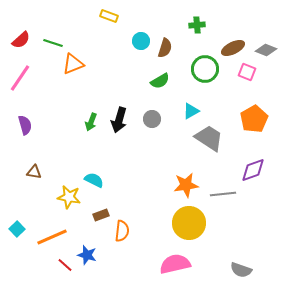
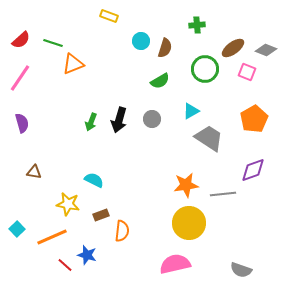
brown ellipse: rotated 10 degrees counterclockwise
purple semicircle: moved 3 px left, 2 px up
yellow star: moved 1 px left, 7 px down
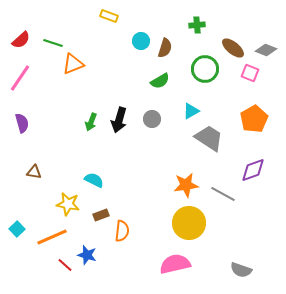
brown ellipse: rotated 75 degrees clockwise
pink square: moved 3 px right, 1 px down
gray line: rotated 35 degrees clockwise
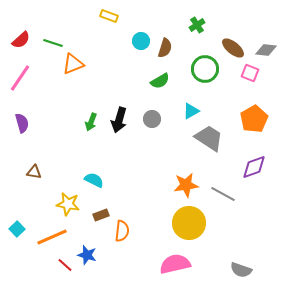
green cross: rotated 28 degrees counterclockwise
gray diamond: rotated 15 degrees counterclockwise
purple diamond: moved 1 px right, 3 px up
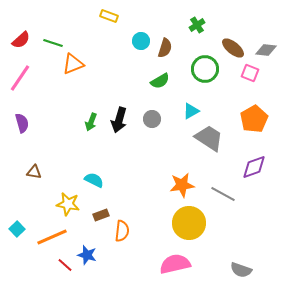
orange star: moved 4 px left
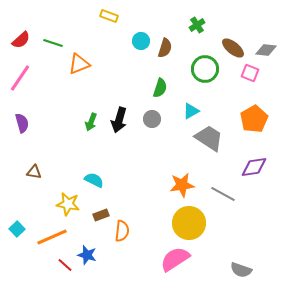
orange triangle: moved 6 px right
green semicircle: moved 7 px down; rotated 42 degrees counterclockwise
purple diamond: rotated 12 degrees clockwise
pink semicircle: moved 5 px up; rotated 20 degrees counterclockwise
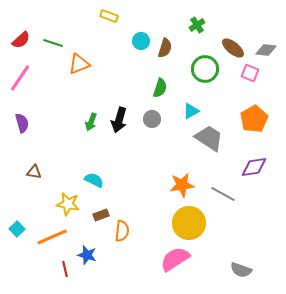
red line: moved 4 px down; rotated 35 degrees clockwise
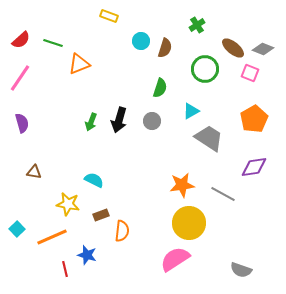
gray diamond: moved 3 px left, 1 px up; rotated 15 degrees clockwise
gray circle: moved 2 px down
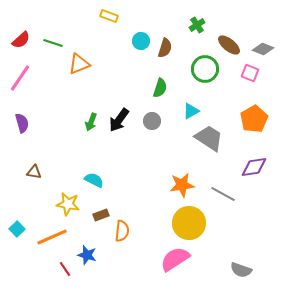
brown ellipse: moved 4 px left, 3 px up
black arrow: rotated 20 degrees clockwise
red line: rotated 21 degrees counterclockwise
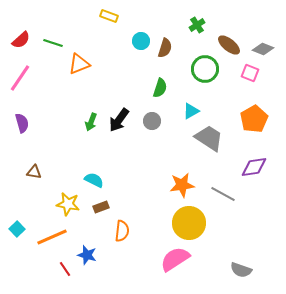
brown rectangle: moved 8 px up
